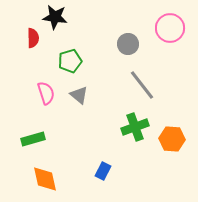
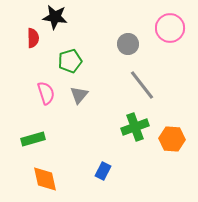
gray triangle: rotated 30 degrees clockwise
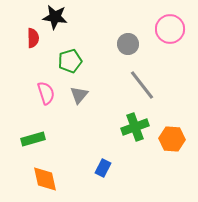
pink circle: moved 1 px down
blue rectangle: moved 3 px up
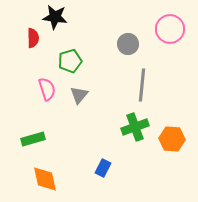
gray line: rotated 44 degrees clockwise
pink semicircle: moved 1 px right, 4 px up
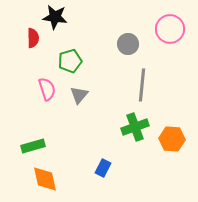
green rectangle: moved 7 px down
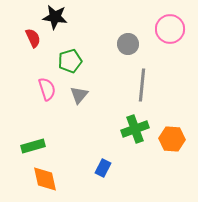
red semicircle: rotated 24 degrees counterclockwise
green cross: moved 2 px down
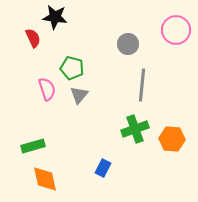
pink circle: moved 6 px right, 1 px down
green pentagon: moved 2 px right, 7 px down; rotated 30 degrees clockwise
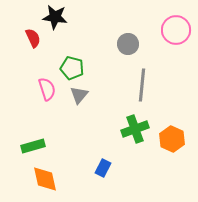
orange hexagon: rotated 20 degrees clockwise
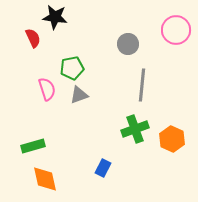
green pentagon: rotated 25 degrees counterclockwise
gray triangle: rotated 30 degrees clockwise
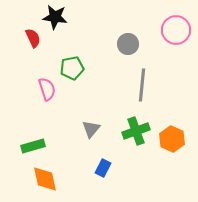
gray triangle: moved 12 px right, 34 px down; rotated 30 degrees counterclockwise
green cross: moved 1 px right, 2 px down
